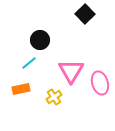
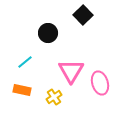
black square: moved 2 px left, 1 px down
black circle: moved 8 px right, 7 px up
cyan line: moved 4 px left, 1 px up
orange rectangle: moved 1 px right, 1 px down; rotated 24 degrees clockwise
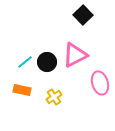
black circle: moved 1 px left, 29 px down
pink triangle: moved 4 px right, 16 px up; rotated 32 degrees clockwise
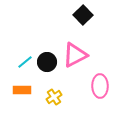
pink ellipse: moved 3 px down; rotated 15 degrees clockwise
orange rectangle: rotated 12 degrees counterclockwise
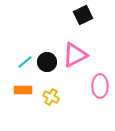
black square: rotated 18 degrees clockwise
orange rectangle: moved 1 px right
yellow cross: moved 3 px left; rotated 28 degrees counterclockwise
